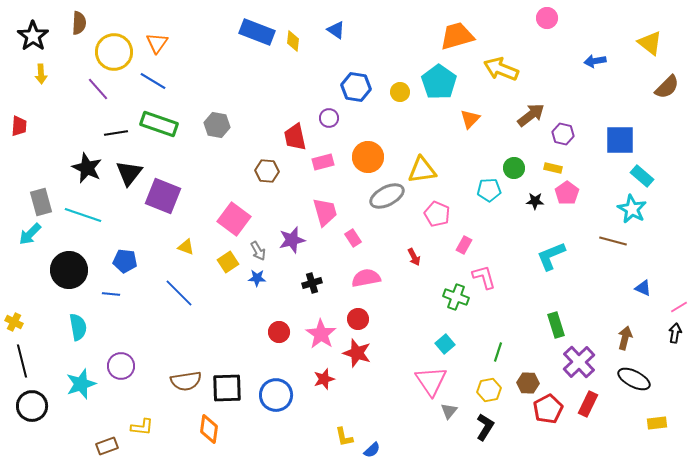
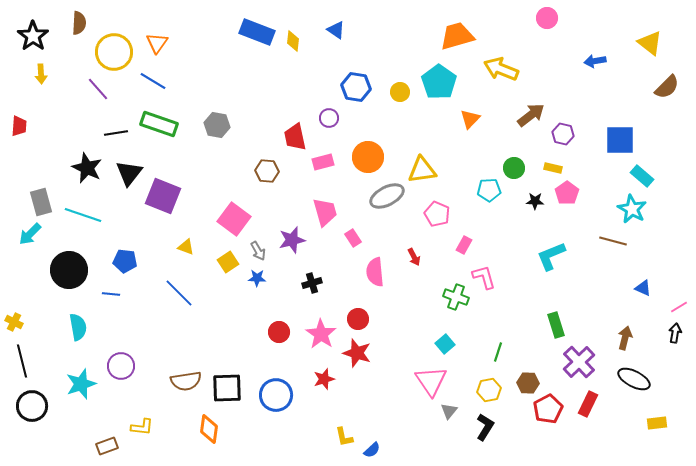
pink semicircle at (366, 278): moved 9 px right, 6 px up; rotated 84 degrees counterclockwise
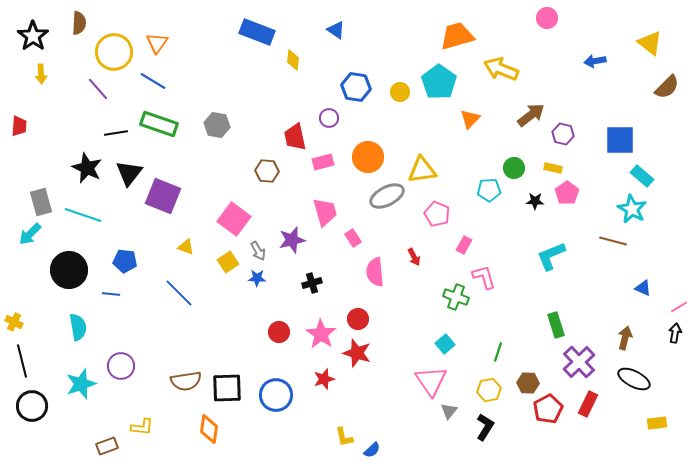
yellow diamond at (293, 41): moved 19 px down
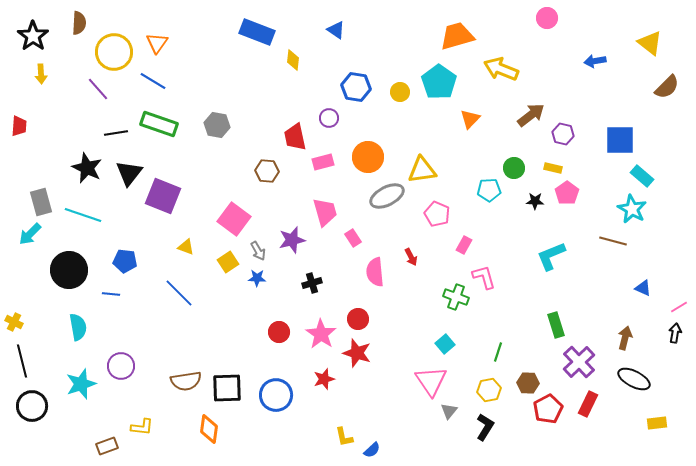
red arrow at (414, 257): moved 3 px left
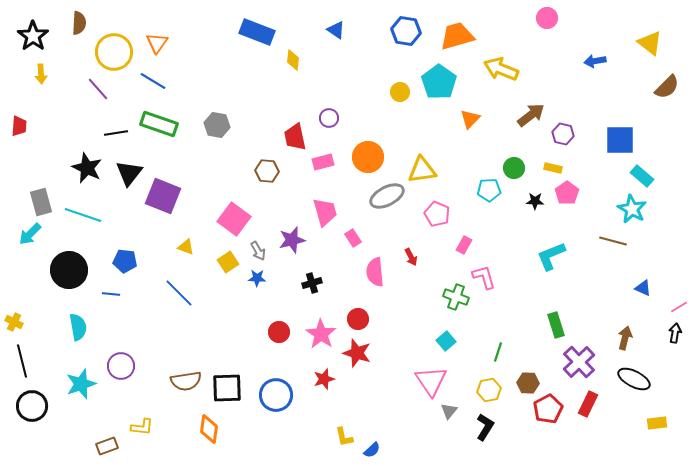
blue hexagon at (356, 87): moved 50 px right, 56 px up
cyan square at (445, 344): moved 1 px right, 3 px up
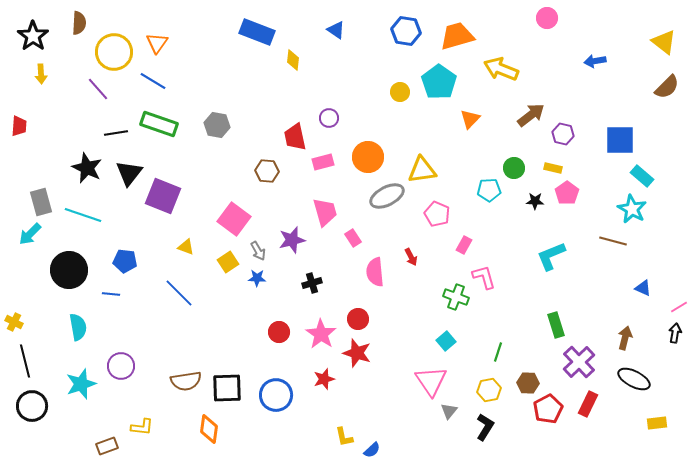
yellow triangle at (650, 43): moved 14 px right, 1 px up
black line at (22, 361): moved 3 px right
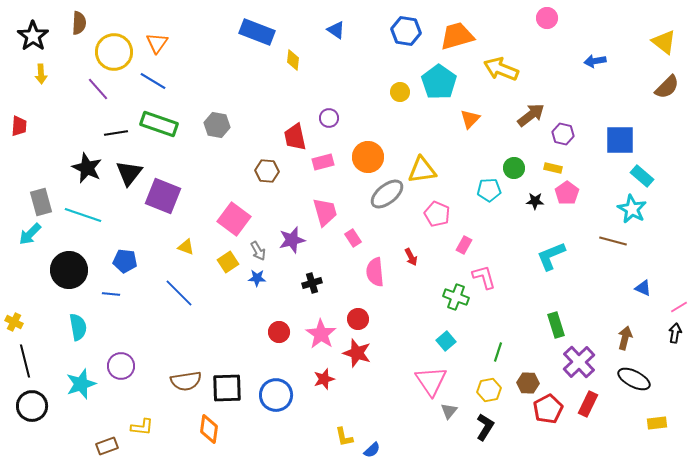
gray ellipse at (387, 196): moved 2 px up; rotated 12 degrees counterclockwise
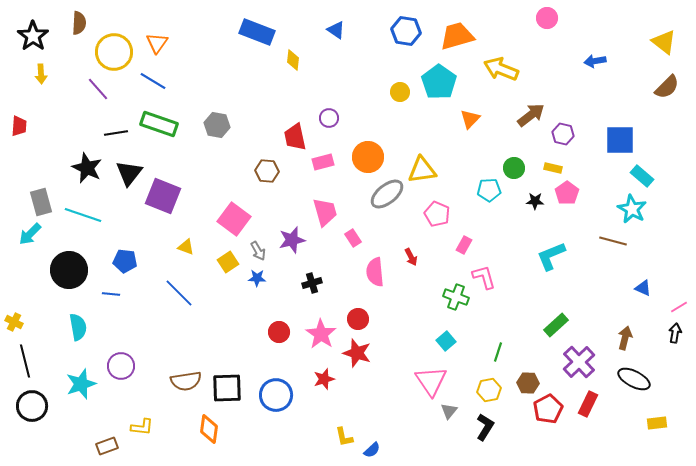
green rectangle at (556, 325): rotated 65 degrees clockwise
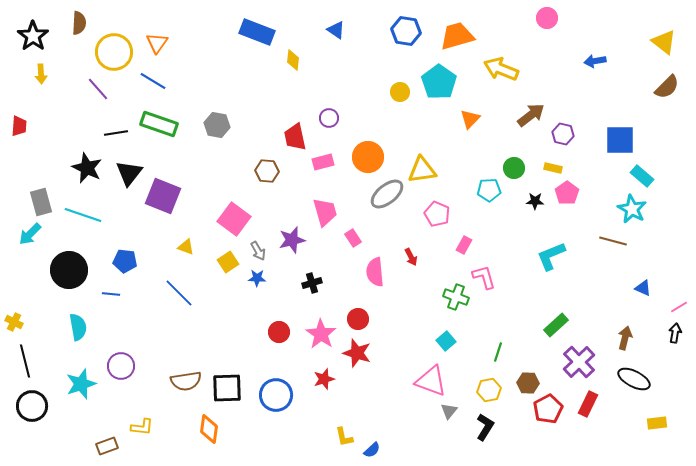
pink triangle at (431, 381): rotated 36 degrees counterclockwise
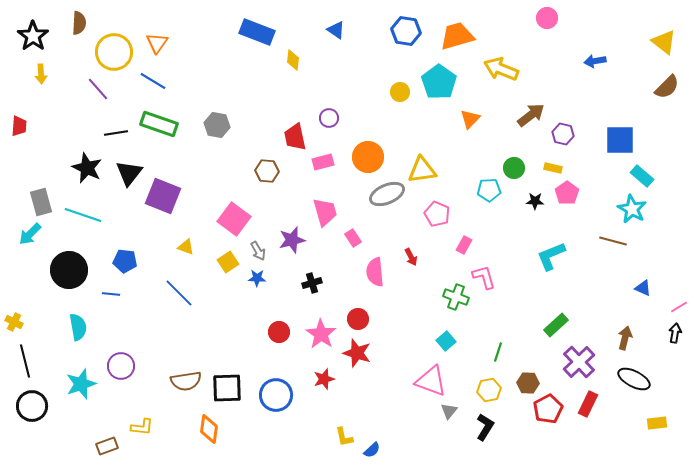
gray ellipse at (387, 194): rotated 16 degrees clockwise
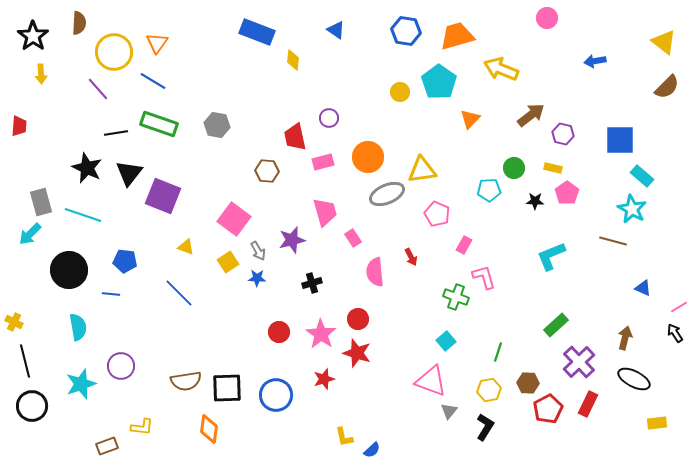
black arrow at (675, 333): rotated 42 degrees counterclockwise
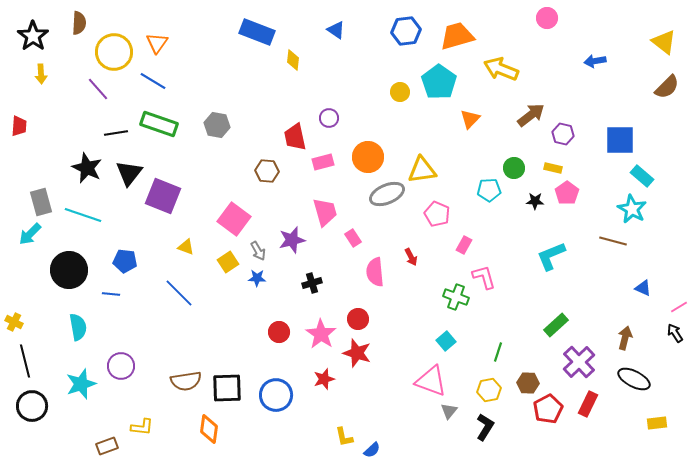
blue hexagon at (406, 31): rotated 16 degrees counterclockwise
